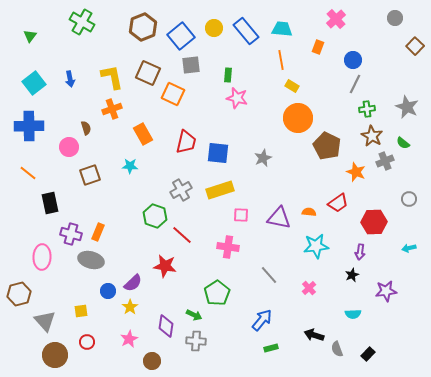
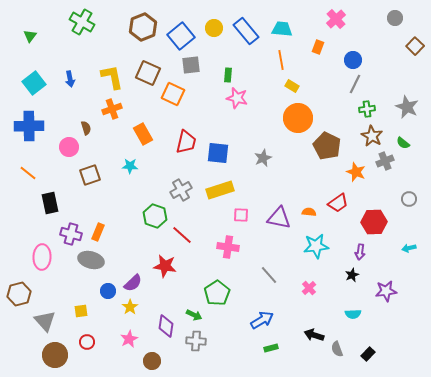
blue arrow at (262, 320): rotated 20 degrees clockwise
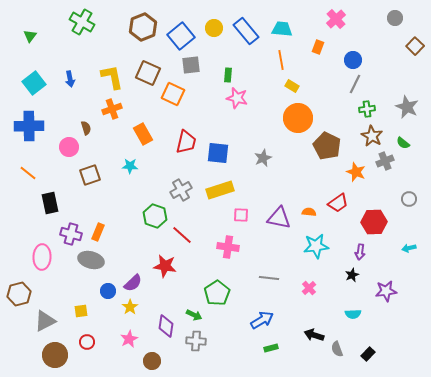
gray line at (269, 275): moved 3 px down; rotated 42 degrees counterclockwise
gray triangle at (45, 321): rotated 45 degrees clockwise
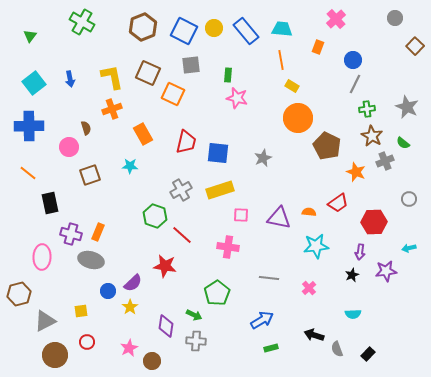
blue square at (181, 36): moved 3 px right, 5 px up; rotated 24 degrees counterclockwise
purple star at (386, 291): moved 20 px up
pink star at (129, 339): moved 9 px down
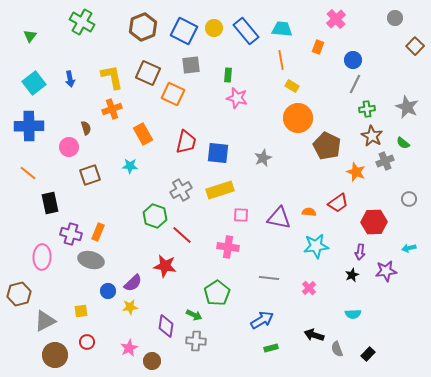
yellow star at (130, 307): rotated 28 degrees clockwise
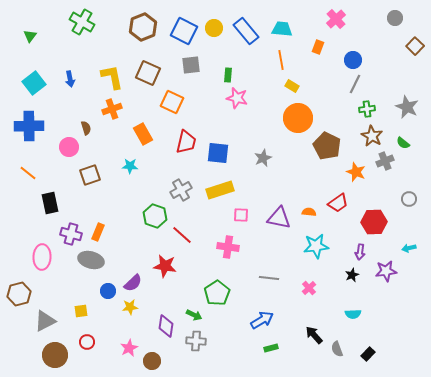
orange square at (173, 94): moved 1 px left, 8 px down
black arrow at (314, 335): rotated 30 degrees clockwise
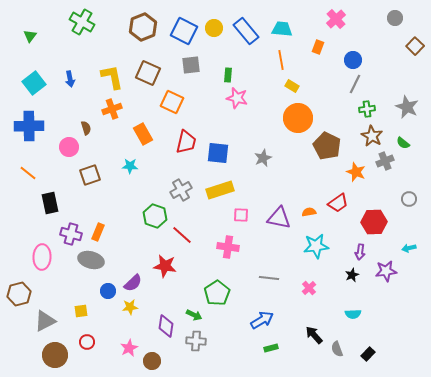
orange semicircle at (309, 212): rotated 16 degrees counterclockwise
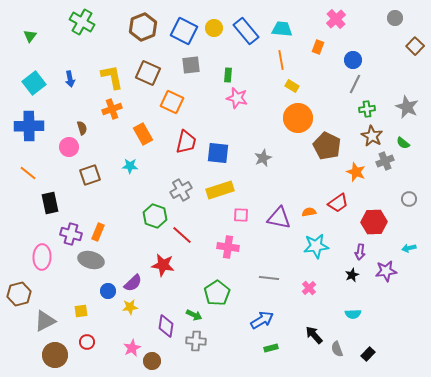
brown semicircle at (86, 128): moved 4 px left
red star at (165, 266): moved 2 px left, 1 px up
pink star at (129, 348): moved 3 px right
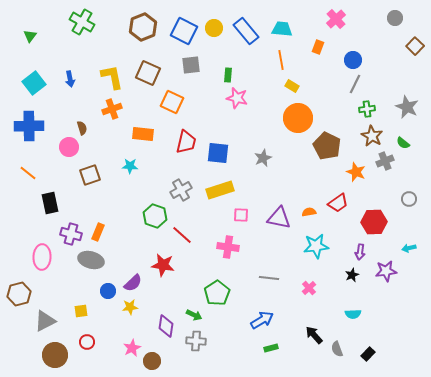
orange rectangle at (143, 134): rotated 55 degrees counterclockwise
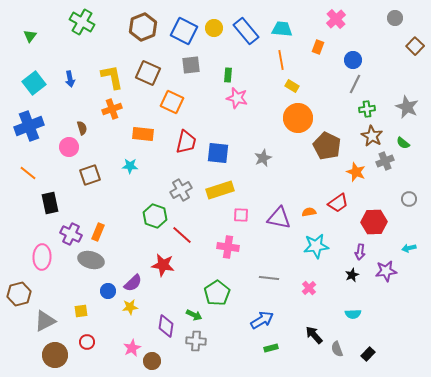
blue cross at (29, 126): rotated 20 degrees counterclockwise
purple cross at (71, 234): rotated 10 degrees clockwise
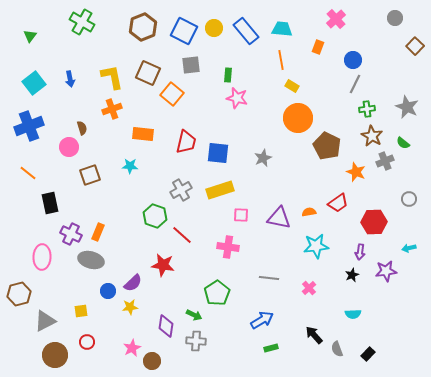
orange square at (172, 102): moved 8 px up; rotated 15 degrees clockwise
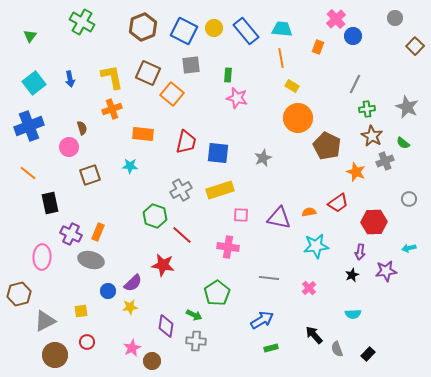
orange line at (281, 60): moved 2 px up
blue circle at (353, 60): moved 24 px up
